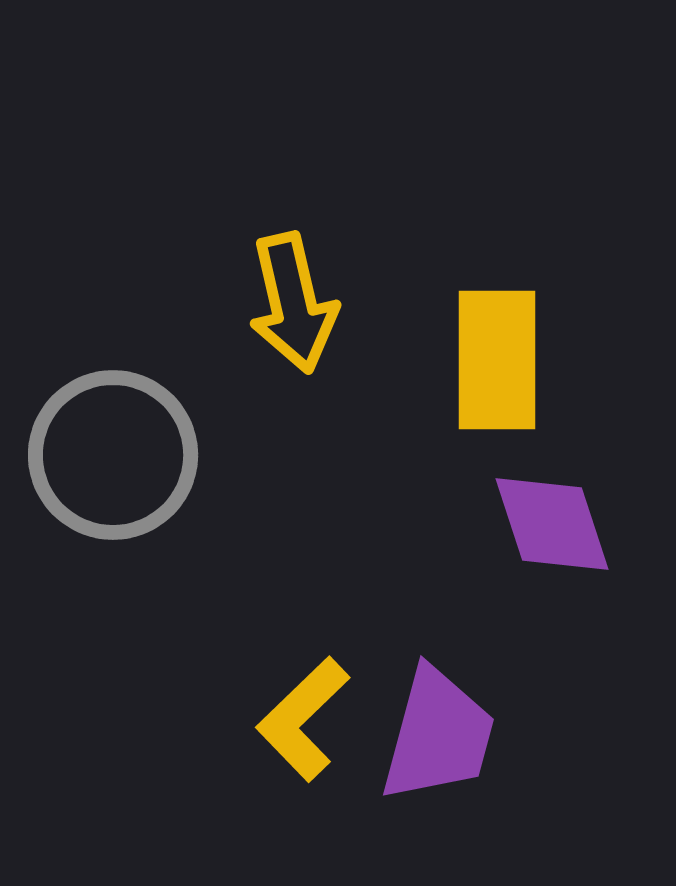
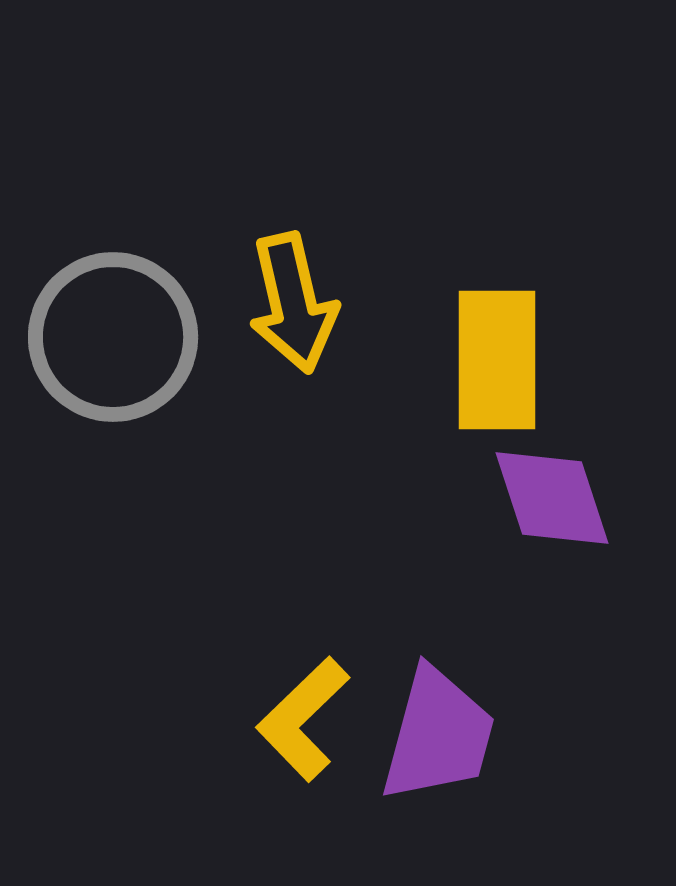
gray circle: moved 118 px up
purple diamond: moved 26 px up
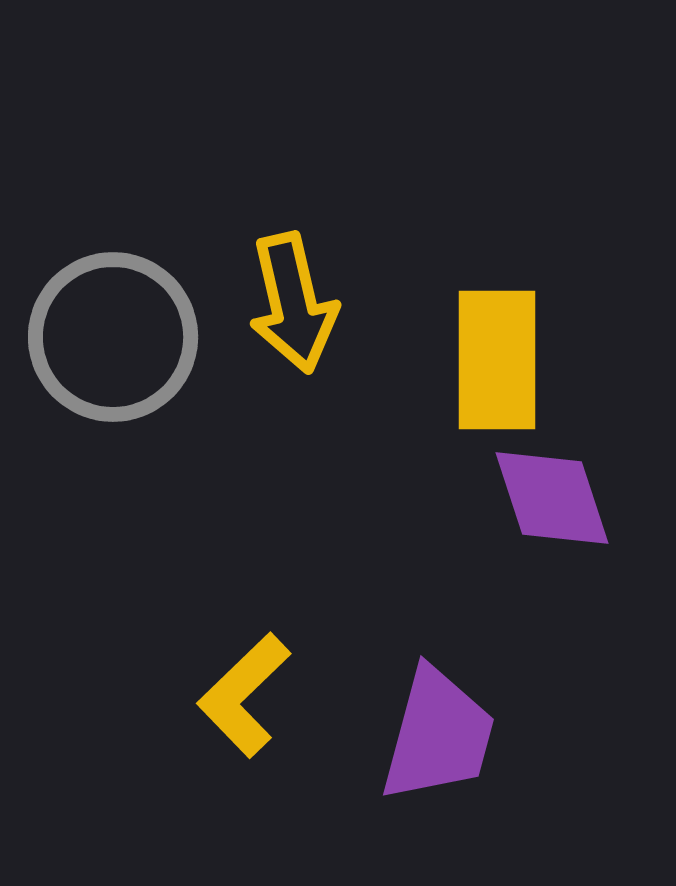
yellow L-shape: moved 59 px left, 24 px up
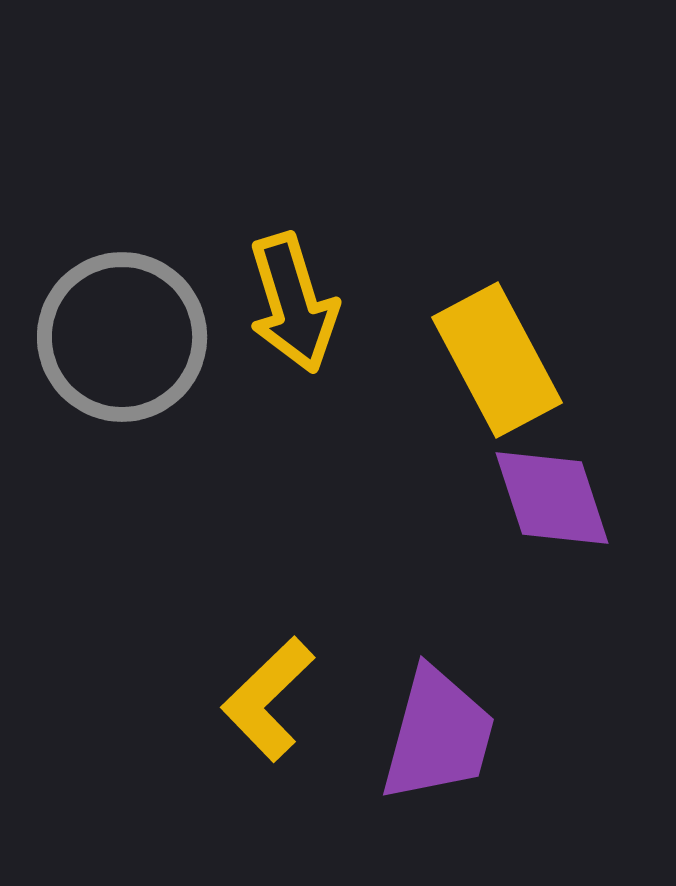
yellow arrow: rotated 4 degrees counterclockwise
gray circle: moved 9 px right
yellow rectangle: rotated 28 degrees counterclockwise
yellow L-shape: moved 24 px right, 4 px down
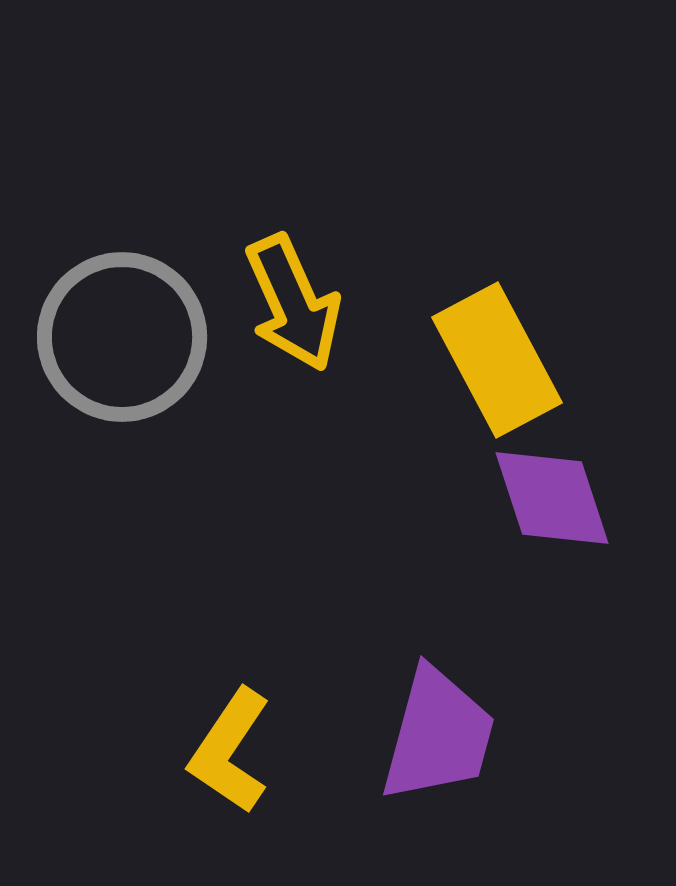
yellow arrow: rotated 7 degrees counterclockwise
yellow L-shape: moved 38 px left, 52 px down; rotated 12 degrees counterclockwise
